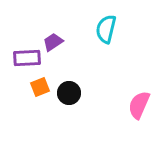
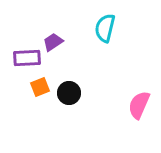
cyan semicircle: moved 1 px left, 1 px up
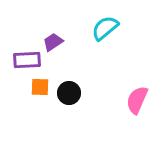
cyan semicircle: rotated 36 degrees clockwise
purple rectangle: moved 2 px down
orange square: rotated 24 degrees clockwise
pink semicircle: moved 2 px left, 5 px up
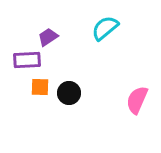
purple trapezoid: moved 5 px left, 5 px up
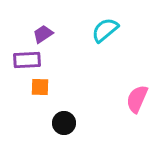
cyan semicircle: moved 2 px down
purple trapezoid: moved 5 px left, 3 px up
black circle: moved 5 px left, 30 px down
pink semicircle: moved 1 px up
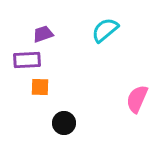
purple trapezoid: rotated 15 degrees clockwise
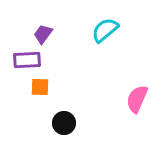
purple trapezoid: rotated 35 degrees counterclockwise
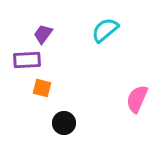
orange square: moved 2 px right, 1 px down; rotated 12 degrees clockwise
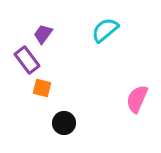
purple rectangle: rotated 56 degrees clockwise
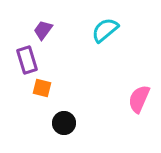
purple trapezoid: moved 4 px up
purple rectangle: rotated 20 degrees clockwise
pink semicircle: moved 2 px right
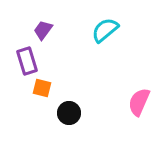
purple rectangle: moved 1 px down
pink semicircle: moved 3 px down
black circle: moved 5 px right, 10 px up
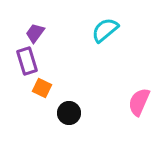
purple trapezoid: moved 8 px left, 3 px down
orange square: rotated 12 degrees clockwise
